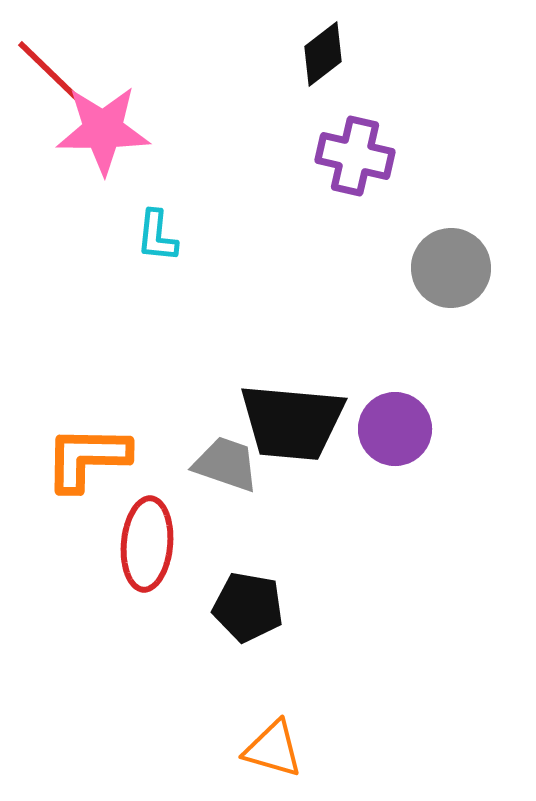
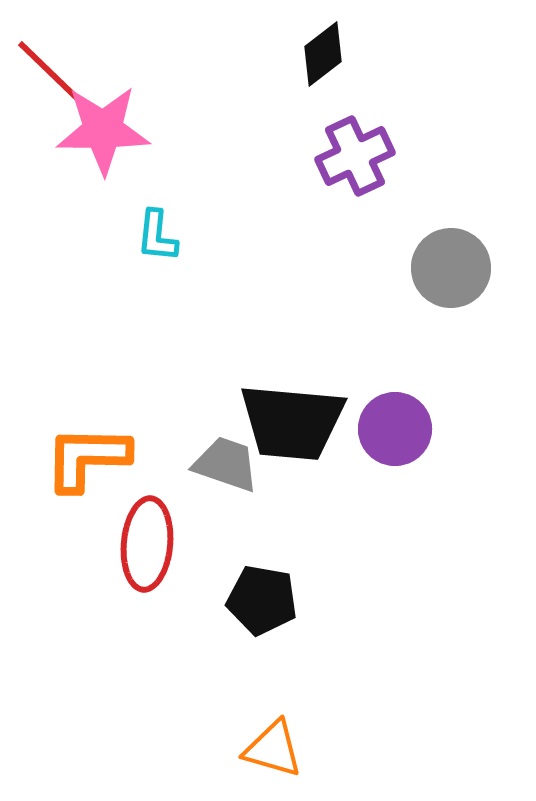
purple cross: rotated 38 degrees counterclockwise
black pentagon: moved 14 px right, 7 px up
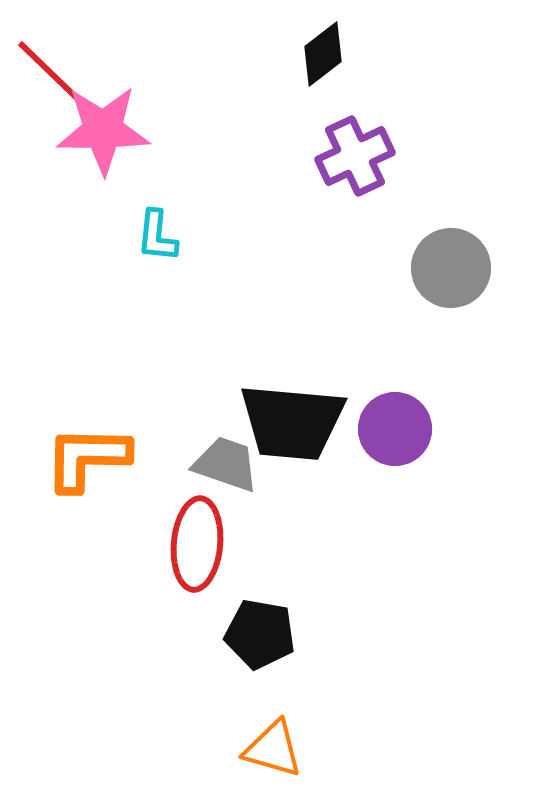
red ellipse: moved 50 px right
black pentagon: moved 2 px left, 34 px down
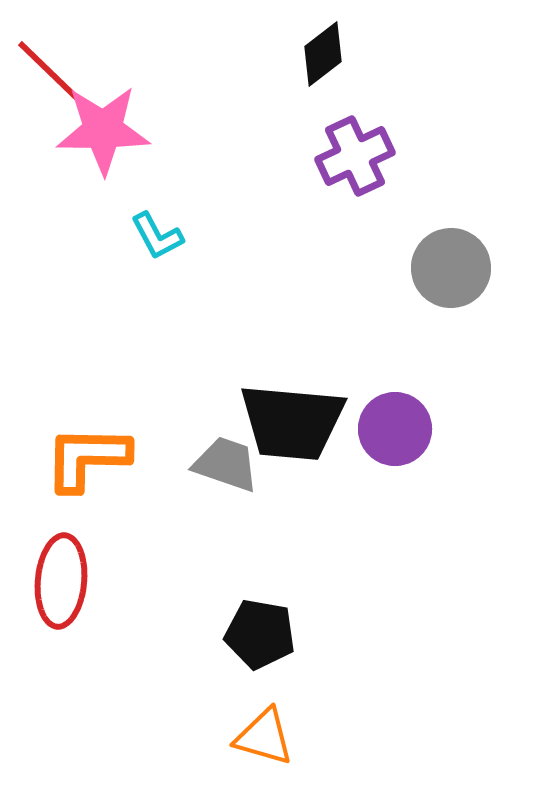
cyan L-shape: rotated 34 degrees counterclockwise
red ellipse: moved 136 px left, 37 px down
orange triangle: moved 9 px left, 12 px up
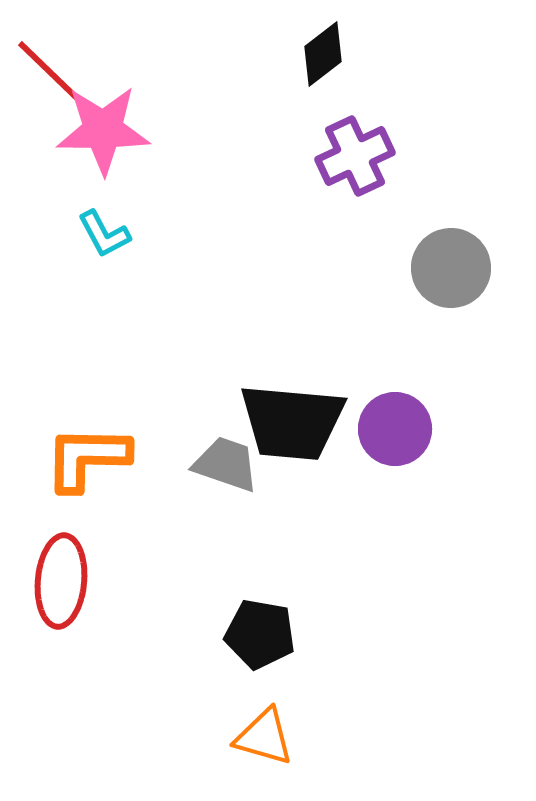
cyan L-shape: moved 53 px left, 2 px up
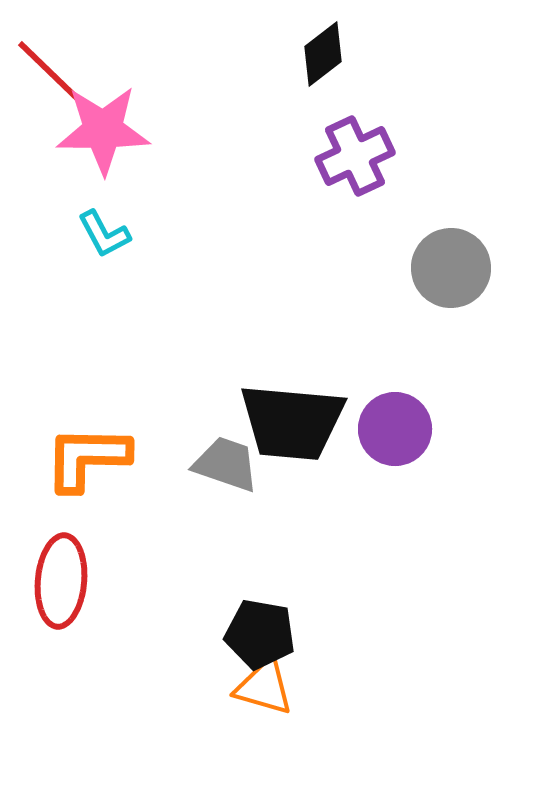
orange triangle: moved 50 px up
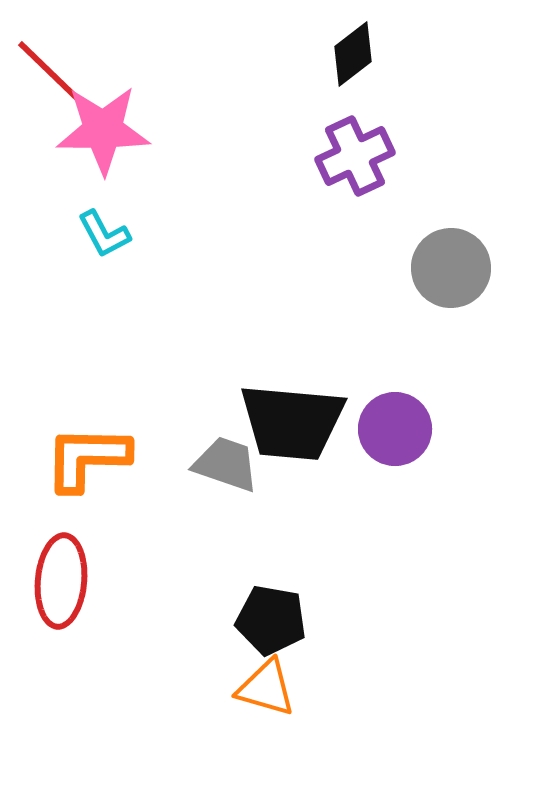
black diamond: moved 30 px right
black pentagon: moved 11 px right, 14 px up
orange triangle: moved 2 px right, 1 px down
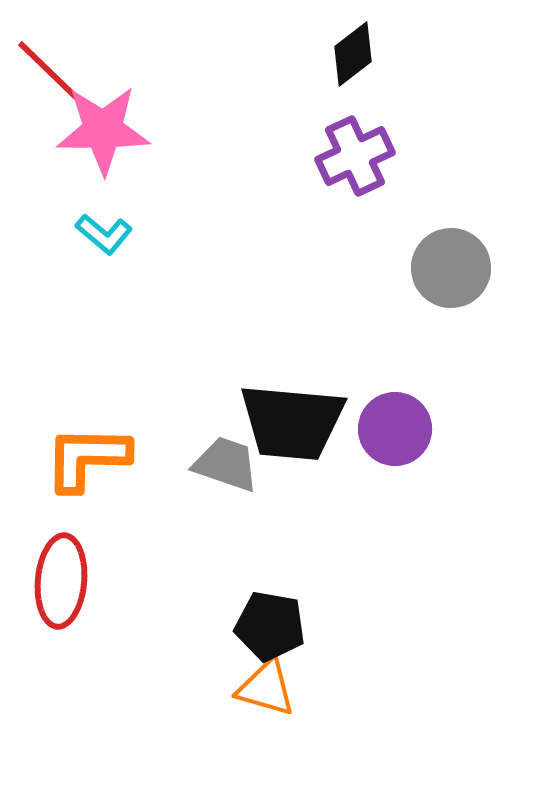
cyan L-shape: rotated 22 degrees counterclockwise
black pentagon: moved 1 px left, 6 px down
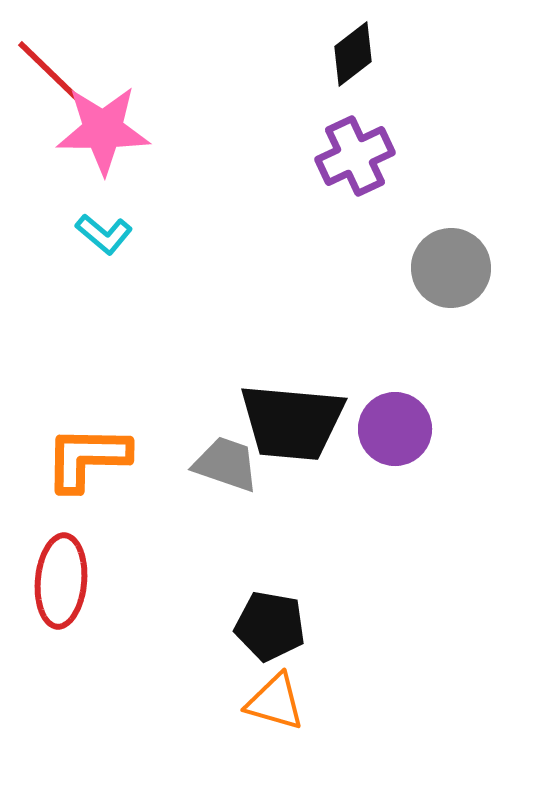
orange triangle: moved 9 px right, 14 px down
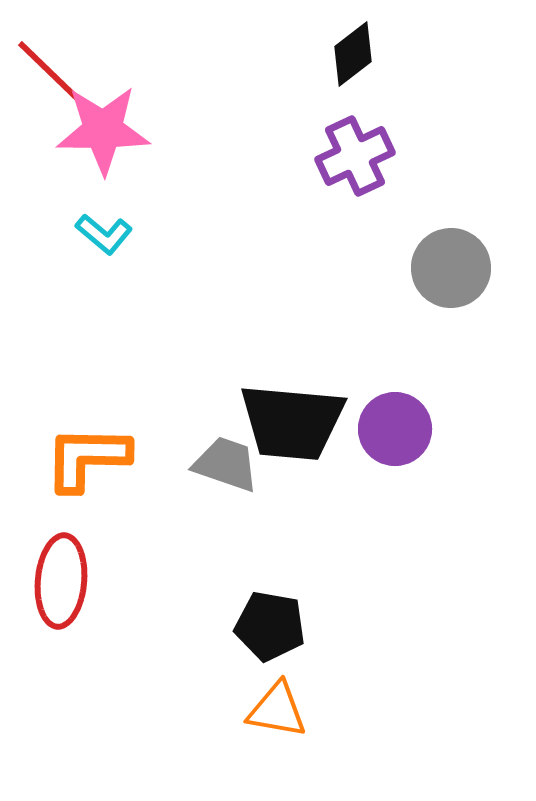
orange triangle: moved 2 px right, 8 px down; rotated 6 degrees counterclockwise
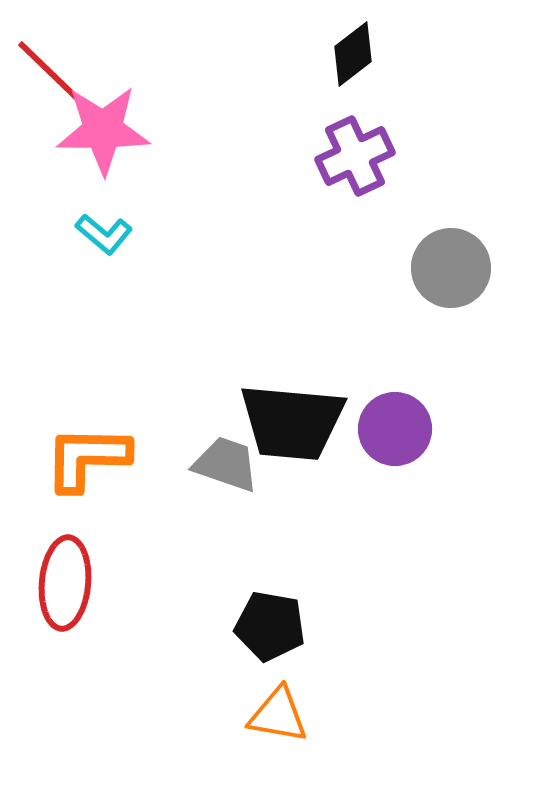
red ellipse: moved 4 px right, 2 px down
orange triangle: moved 1 px right, 5 px down
